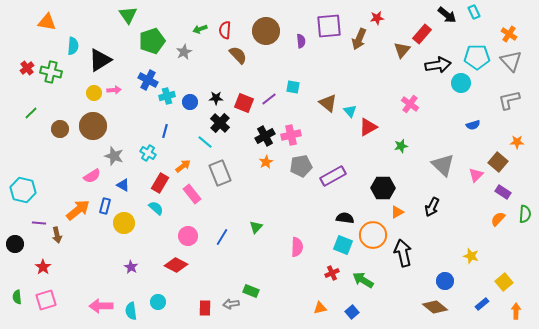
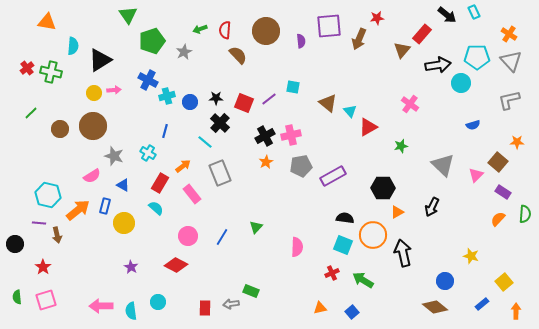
cyan hexagon at (23, 190): moved 25 px right, 5 px down
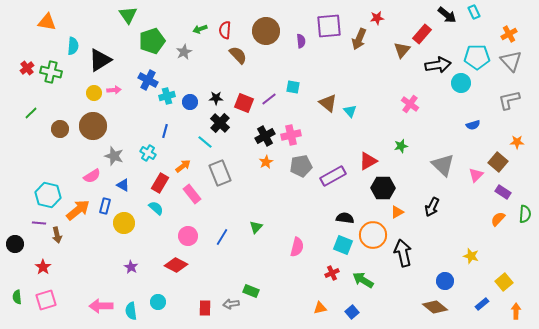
orange cross at (509, 34): rotated 28 degrees clockwise
red triangle at (368, 127): moved 34 px down
pink semicircle at (297, 247): rotated 12 degrees clockwise
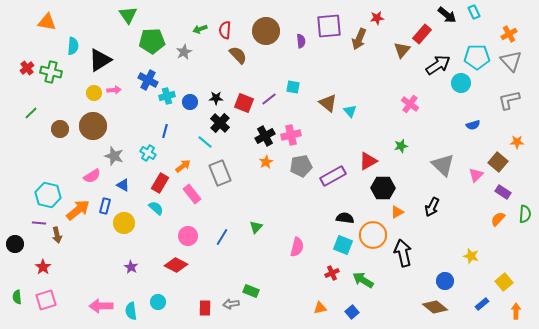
green pentagon at (152, 41): rotated 15 degrees clockwise
black arrow at (438, 65): rotated 25 degrees counterclockwise
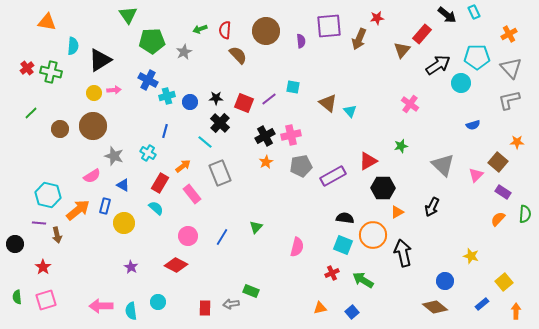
gray triangle at (511, 61): moved 7 px down
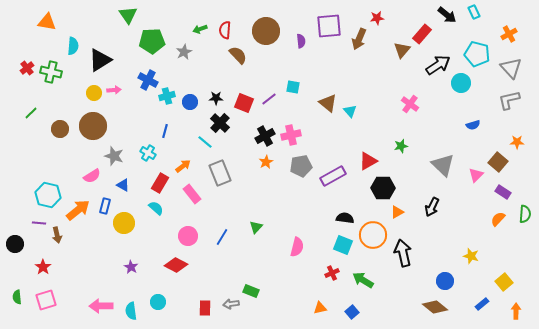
cyan pentagon at (477, 57): moved 3 px up; rotated 15 degrees clockwise
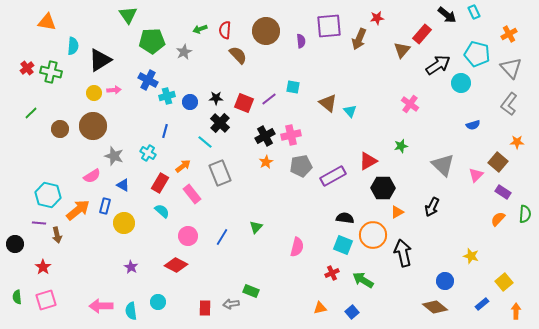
gray L-shape at (509, 100): moved 4 px down; rotated 40 degrees counterclockwise
cyan semicircle at (156, 208): moved 6 px right, 3 px down
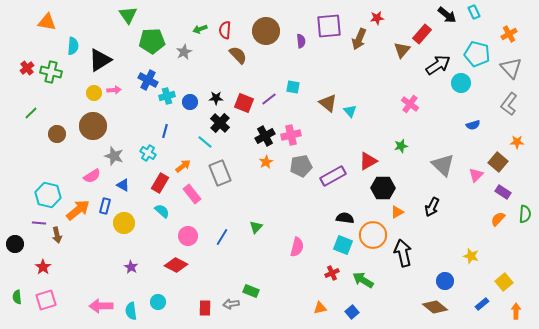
brown circle at (60, 129): moved 3 px left, 5 px down
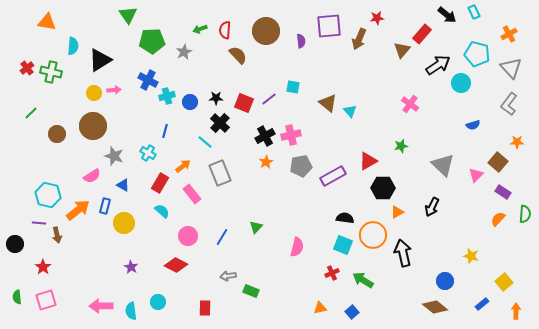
gray arrow at (231, 304): moved 3 px left, 28 px up
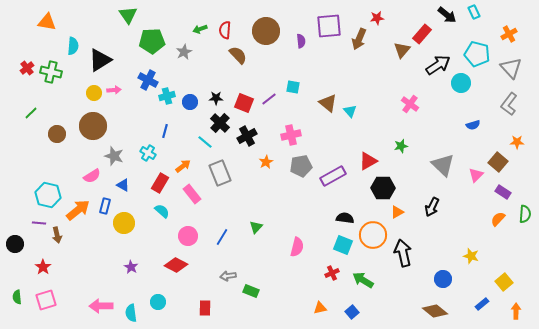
black cross at (265, 136): moved 18 px left
blue circle at (445, 281): moved 2 px left, 2 px up
brown diamond at (435, 307): moved 4 px down
cyan semicircle at (131, 311): moved 2 px down
